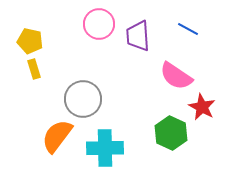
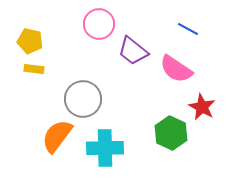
purple trapezoid: moved 5 px left, 15 px down; rotated 48 degrees counterclockwise
yellow rectangle: rotated 66 degrees counterclockwise
pink semicircle: moved 7 px up
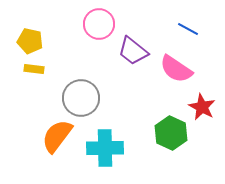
gray circle: moved 2 px left, 1 px up
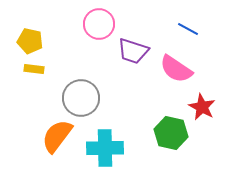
purple trapezoid: rotated 20 degrees counterclockwise
green hexagon: rotated 12 degrees counterclockwise
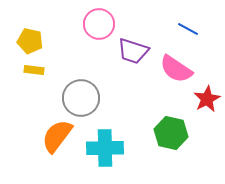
yellow rectangle: moved 1 px down
red star: moved 5 px right, 8 px up; rotated 16 degrees clockwise
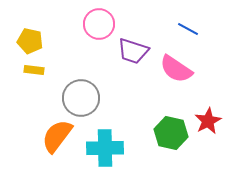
red star: moved 1 px right, 22 px down
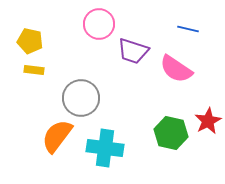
blue line: rotated 15 degrees counterclockwise
cyan cross: rotated 9 degrees clockwise
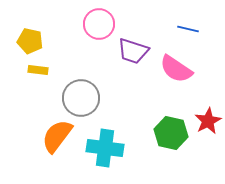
yellow rectangle: moved 4 px right
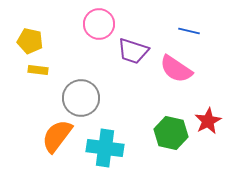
blue line: moved 1 px right, 2 px down
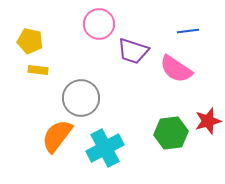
blue line: moved 1 px left; rotated 20 degrees counterclockwise
red star: rotated 12 degrees clockwise
green hexagon: rotated 20 degrees counterclockwise
cyan cross: rotated 36 degrees counterclockwise
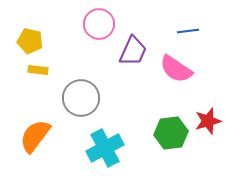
purple trapezoid: rotated 84 degrees counterclockwise
orange semicircle: moved 22 px left
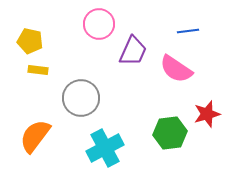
red star: moved 1 px left, 7 px up
green hexagon: moved 1 px left
